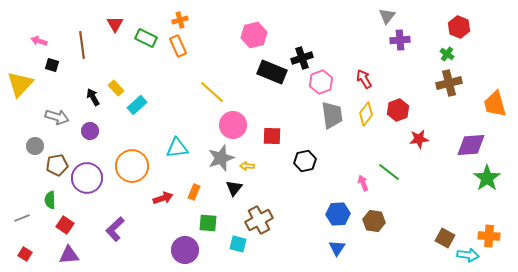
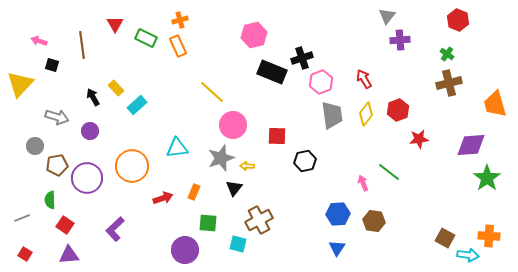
red hexagon at (459, 27): moved 1 px left, 7 px up
red square at (272, 136): moved 5 px right
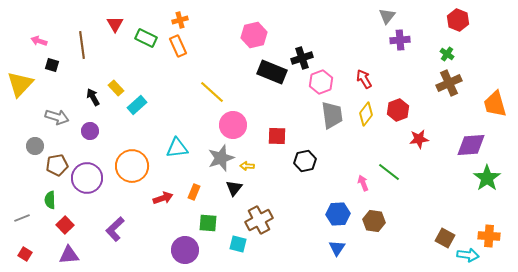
brown cross at (449, 83): rotated 10 degrees counterclockwise
red square at (65, 225): rotated 12 degrees clockwise
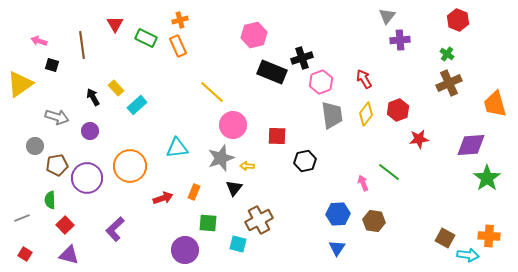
yellow triangle at (20, 84): rotated 12 degrees clockwise
orange circle at (132, 166): moved 2 px left
purple triangle at (69, 255): rotated 20 degrees clockwise
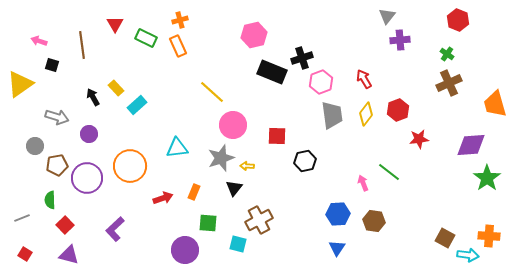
purple circle at (90, 131): moved 1 px left, 3 px down
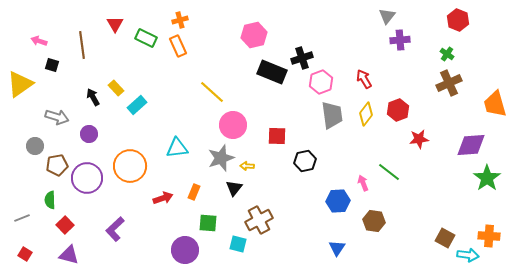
blue hexagon at (338, 214): moved 13 px up
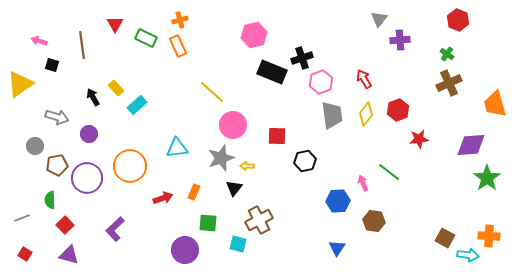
gray triangle at (387, 16): moved 8 px left, 3 px down
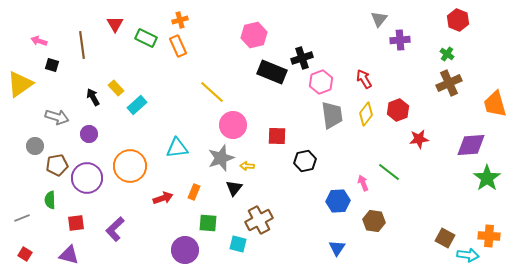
red square at (65, 225): moved 11 px right, 2 px up; rotated 36 degrees clockwise
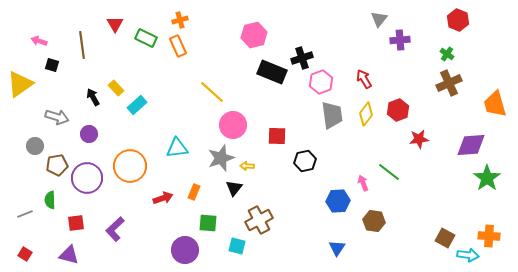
gray line at (22, 218): moved 3 px right, 4 px up
cyan square at (238, 244): moved 1 px left, 2 px down
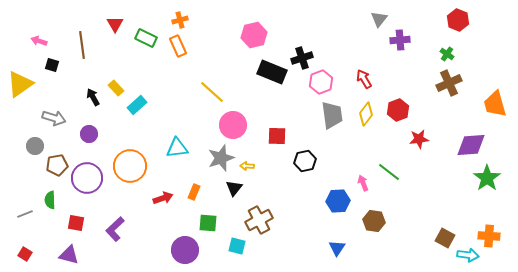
gray arrow at (57, 117): moved 3 px left, 1 px down
red square at (76, 223): rotated 18 degrees clockwise
